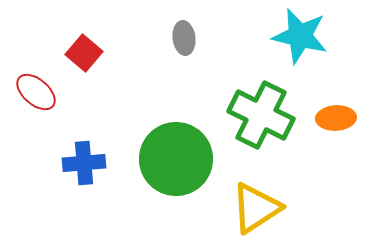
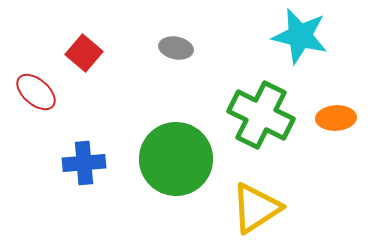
gray ellipse: moved 8 px left, 10 px down; rotated 72 degrees counterclockwise
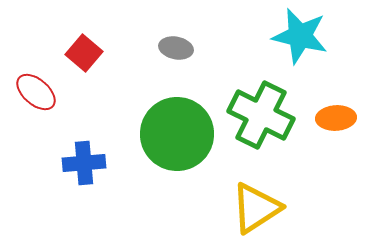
green circle: moved 1 px right, 25 px up
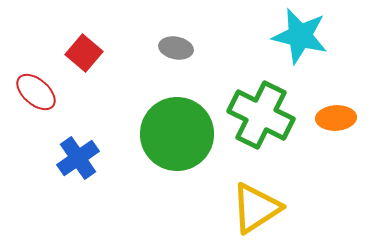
blue cross: moved 6 px left, 5 px up; rotated 30 degrees counterclockwise
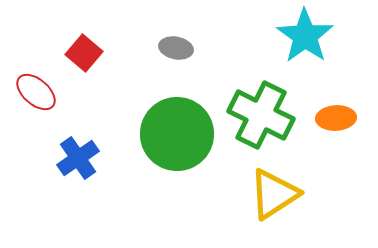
cyan star: moved 5 px right; rotated 22 degrees clockwise
yellow triangle: moved 18 px right, 14 px up
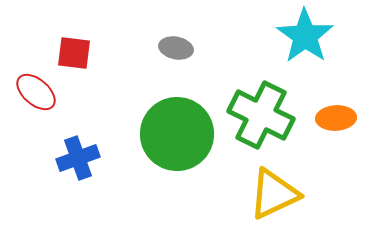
red square: moved 10 px left; rotated 33 degrees counterclockwise
blue cross: rotated 15 degrees clockwise
yellow triangle: rotated 8 degrees clockwise
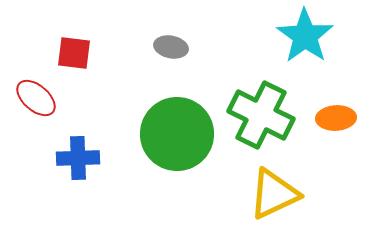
gray ellipse: moved 5 px left, 1 px up
red ellipse: moved 6 px down
blue cross: rotated 18 degrees clockwise
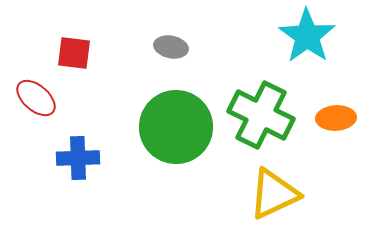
cyan star: moved 2 px right
green circle: moved 1 px left, 7 px up
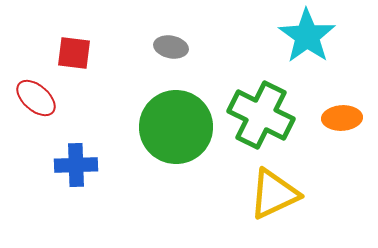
orange ellipse: moved 6 px right
blue cross: moved 2 px left, 7 px down
